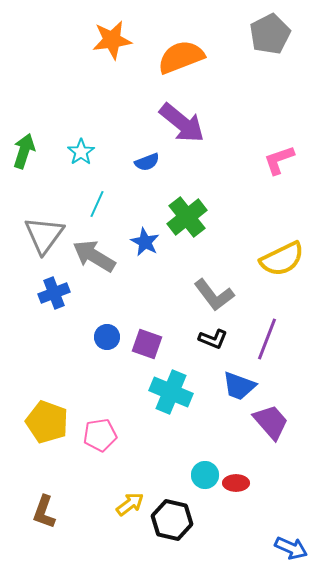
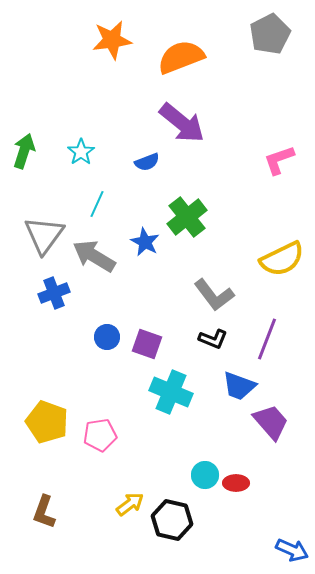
blue arrow: moved 1 px right, 2 px down
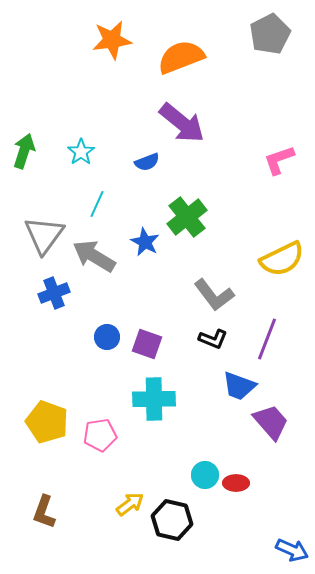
cyan cross: moved 17 px left, 7 px down; rotated 24 degrees counterclockwise
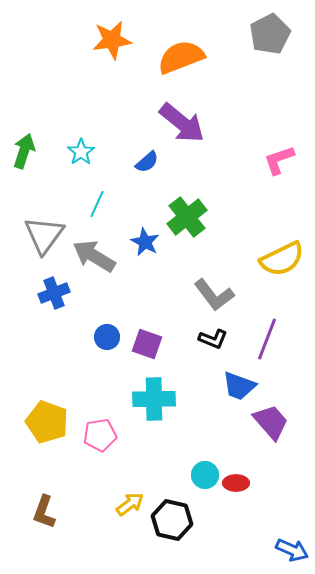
blue semicircle: rotated 20 degrees counterclockwise
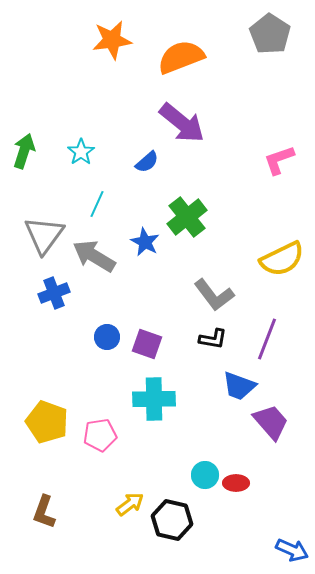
gray pentagon: rotated 12 degrees counterclockwise
black L-shape: rotated 12 degrees counterclockwise
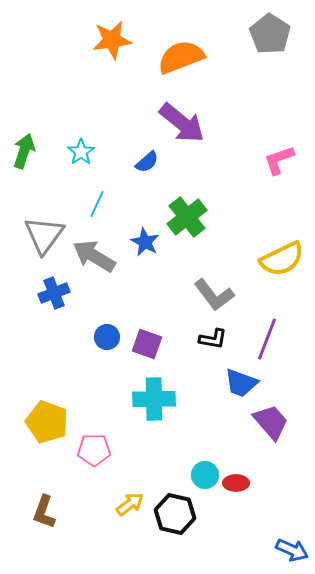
blue trapezoid: moved 2 px right, 3 px up
pink pentagon: moved 6 px left, 15 px down; rotated 8 degrees clockwise
black hexagon: moved 3 px right, 6 px up
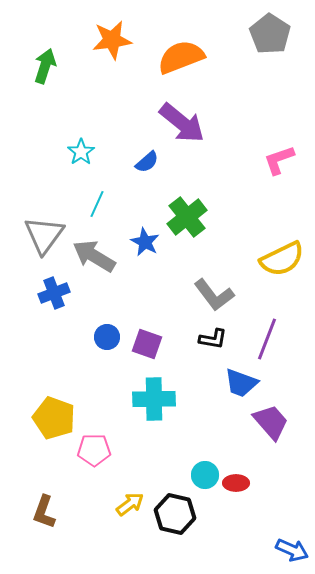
green arrow: moved 21 px right, 85 px up
yellow pentagon: moved 7 px right, 4 px up
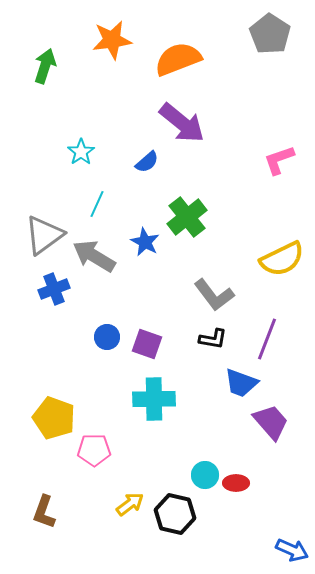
orange semicircle: moved 3 px left, 2 px down
gray triangle: rotated 18 degrees clockwise
blue cross: moved 4 px up
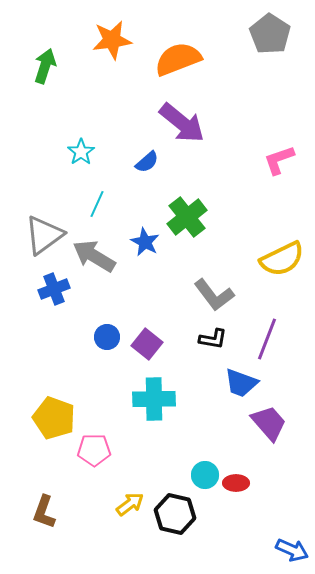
purple square: rotated 20 degrees clockwise
purple trapezoid: moved 2 px left, 1 px down
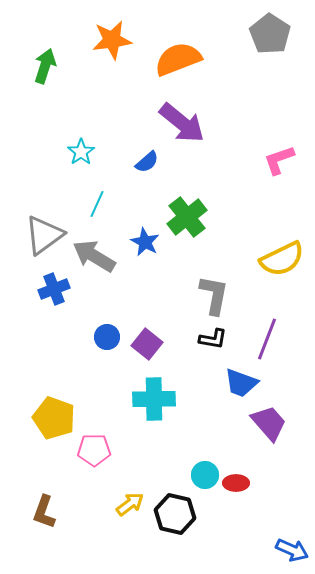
gray L-shape: rotated 132 degrees counterclockwise
